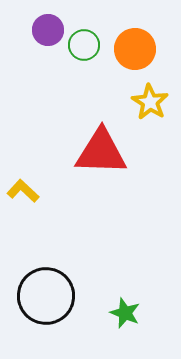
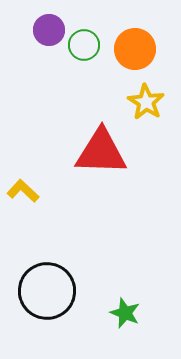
purple circle: moved 1 px right
yellow star: moved 4 px left
black circle: moved 1 px right, 5 px up
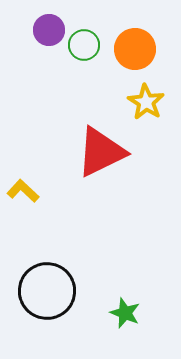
red triangle: rotated 28 degrees counterclockwise
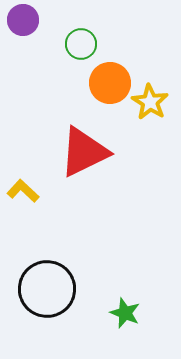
purple circle: moved 26 px left, 10 px up
green circle: moved 3 px left, 1 px up
orange circle: moved 25 px left, 34 px down
yellow star: moved 4 px right
red triangle: moved 17 px left
black circle: moved 2 px up
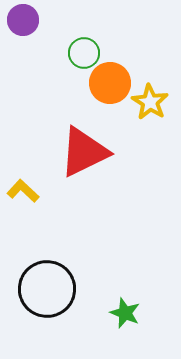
green circle: moved 3 px right, 9 px down
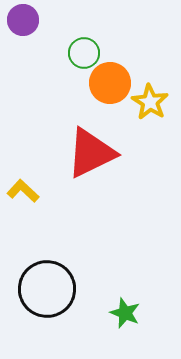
red triangle: moved 7 px right, 1 px down
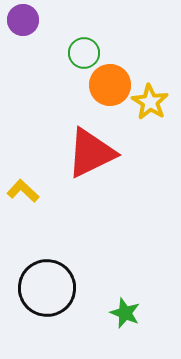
orange circle: moved 2 px down
black circle: moved 1 px up
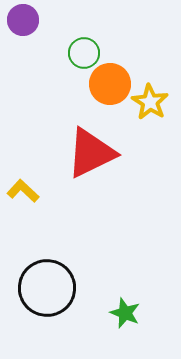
orange circle: moved 1 px up
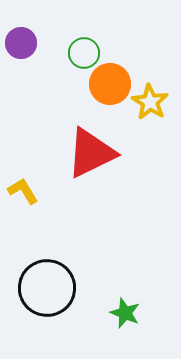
purple circle: moved 2 px left, 23 px down
yellow L-shape: rotated 16 degrees clockwise
